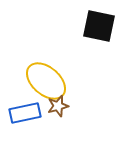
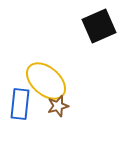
black square: rotated 36 degrees counterclockwise
blue rectangle: moved 5 px left, 9 px up; rotated 72 degrees counterclockwise
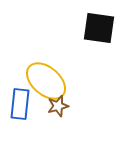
black square: moved 2 px down; rotated 32 degrees clockwise
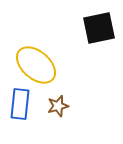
black square: rotated 20 degrees counterclockwise
yellow ellipse: moved 10 px left, 16 px up
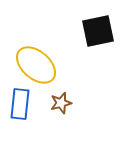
black square: moved 1 px left, 3 px down
brown star: moved 3 px right, 3 px up
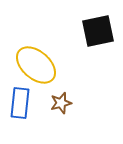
blue rectangle: moved 1 px up
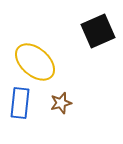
black square: rotated 12 degrees counterclockwise
yellow ellipse: moved 1 px left, 3 px up
